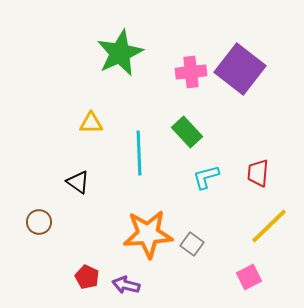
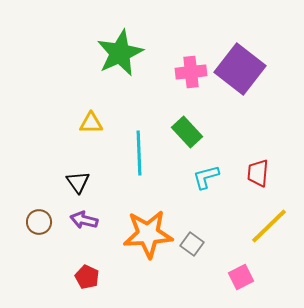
black triangle: rotated 20 degrees clockwise
pink square: moved 8 px left
purple arrow: moved 42 px left, 65 px up
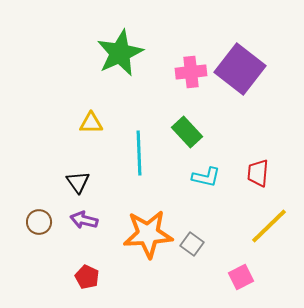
cyan L-shape: rotated 152 degrees counterclockwise
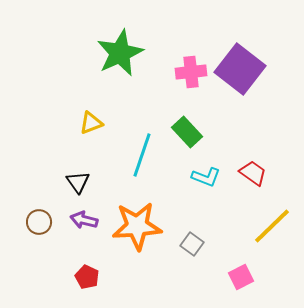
yellow triangle: rotated 20 degrees counterclockwise
cyan line: moved 3 px right, 2 px down; rotated 21 degrees clockwise
red trapezoid: moved 5 px left; rotated 120 degrees clockwise
cyan L-shape: rotated 8 degrees clockwise
yellow line: moved 3 px right
orange star: moved 11 px left, 8 px up
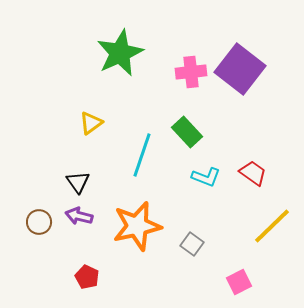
yellow triangle: rotated 15 degrees counterclockwise
purple arrow: moved 5 px left, 4 px up
orange star: rotated 9 degrees counterclockwise
pink square: moved 2 px left, 5 px down
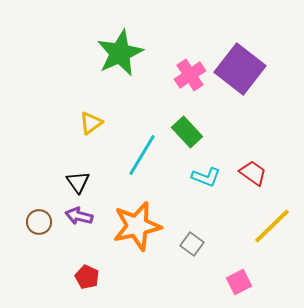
pink cross: moved 1 px left, 3 px down; rotated 28 degrees counterclockwise
cyan line: rotated 12 degrees clockwise
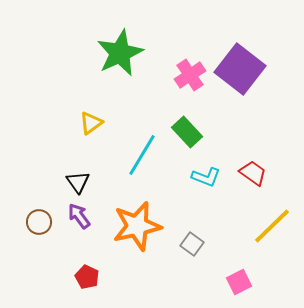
purple arrow: rotated 40 degrees clockwise
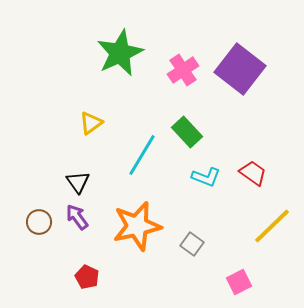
pink cross: moved 7 px left, 5 px up
purple arrow: moved 2 px left, 1 px down
